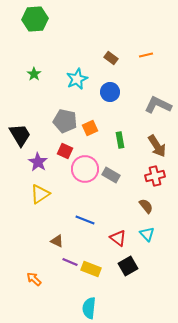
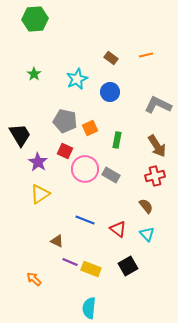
green rectangle: moved 3 px left; rotated 21 degrees clockwise
red triangle: moved 9 px up
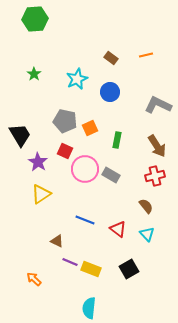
yellow triangle: moved 1 px right
black square: moved 1 px right, 3 px down
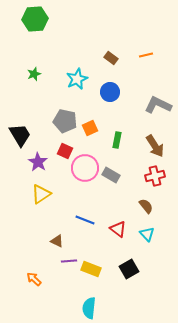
green star: rotated 16 degrees clockwise
brown arrow: moved 2 px left
pink circle: moved 1 px up
purple line: moved 1 px left, 1 px up; rotated 28 degrees counterclockwise
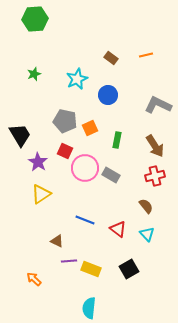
blue circle: moved 2 px left, 3 px down
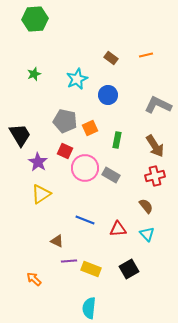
red triangle: rotated 42 degrees counterclockwise
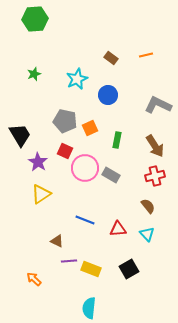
brown semicircle: moved 2 px right
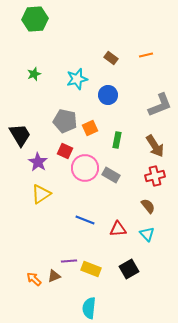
cyan star: rotated 10 degrees clockwise
gray L-shape: moved 2 px right; rotated 132 degrees clockwise
brown triangle: moved 3 px left, 35 px down; rotated 48 degrees counterclockwise
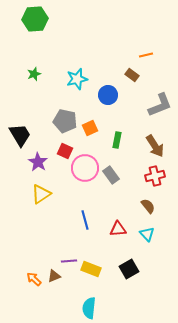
brown rectangle: moved 21 px right, 17 px down
gray rectangle: rotated 24 degrees clockwise
blue line: rotated 54 degrees clockwise
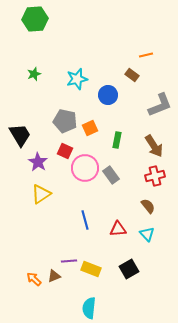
brown arrow: moved 1 px left
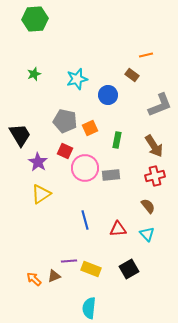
gray rectangle: rotated 60 degrees counterclockwise
